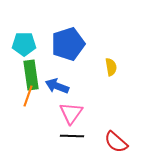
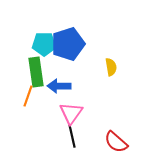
cyan pentagon: moved 20 px right
green rectangle: moved 5 px right, 3 px up
blue arrow: moved 2 px right; rotated 20 degrees counterclockwise
black line: rotated 75 degrees clockwise
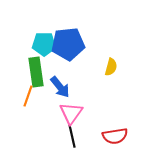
blue pentagon: rotated 12 degrees clockwise
yellow semicircle: rotated 24 degrees clockwise
blue arrow: moved 1 px right, 1 px down; rotated 130 degrees counterclockwise
red semicircle: moved 1 px left, 6 px up; rotated 50 degrees counterclockwise
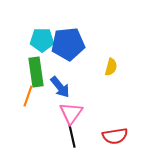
cyan pentagon: moved 2 px left, 4 px up
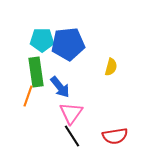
black line: rotated 20 degrees counterclockwise
